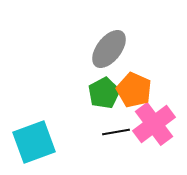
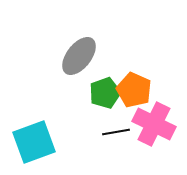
gray ellipse: moved 30 px left, 7 px down
green pentagon: moved 1 px right; rotated 8 degrees clockwise
pink cross: rotated 27 degrees counterclockwise
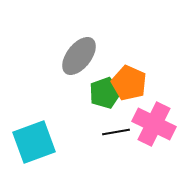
orange pentagon: moved 5 px left, 7 px up
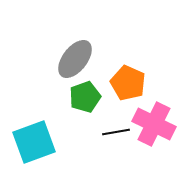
gray ellipse: moved 4 px left, 3 px down
orange pentagon: moved 1 px left
green pentagon: moved 20 px left, 4 px down
